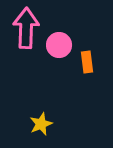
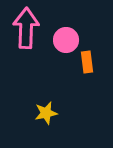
pink circle: moved 7 px right, 5 px up
yellow star: moved 5 px right, 11 px up; rotated 10 degrees clockwise
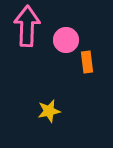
pink arrow: moved 1 px right, 2 px up
yellow star: moved 3 px right, 2 px up
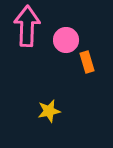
orange rectangle: rotated 10 degrees counterclockwise
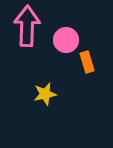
yellow star: moved 4 px left, 17 px up
